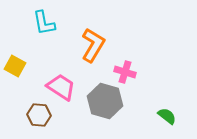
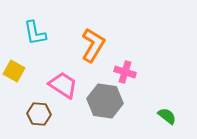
cyan L-shape: moved 9 px left, 10 px down
yellow square: moved 1 px left, 5 px down
pink trapezoid: moved 2 px right, 2 px up
gray hexagon: rotated 8 degrees counterclockwise
brown hexagon: moved 1 px up
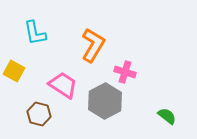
gray hexagon: rotated 24 degrees clockwise
brown hexagon: rotated 10 degrees clockwise
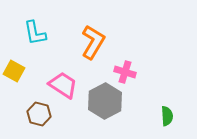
orange L-shape: moved 3 px up
green semicircle: rotated 48 degrees clockwise
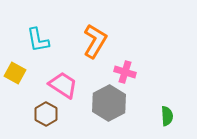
cyan L-shape: moved 3 px right, 7 px down
orange L-shape: moved 2 px right, 1 px up
yellow square: moved 1 px right, 2 px down
gray hexagon: moved 4 px right, 2 px down
brown hexagon: moved 7 px right; rotated 15 degrees clockwise
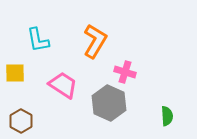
yellow square: rotated 30 degrees counterclockwise
gray hexagon: rotated 8 degrees counterclockwise
brown hexagon: moved 25 px left, 7 px down
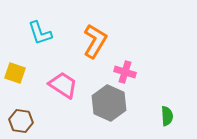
cyan L-shape: moved 2 px right, 7 px up; rotated 8 degrees counterclockwise
yellow square: rotated 20 degrees clockwise
brown hexagon: rotated 20 degrees counterclockwise
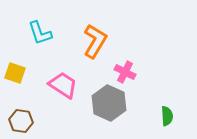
pink cross: rotated 10 degrees clockwise
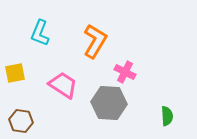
cyan L-shape: rotated 40 degrees clockwise
yellow square: rotated 30 degrees counterclockwise
gray hexagon: rotated 20 degrees counterclockwise
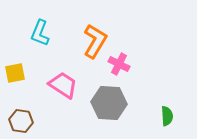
pink cross: moved 6 px left, 8 px up
